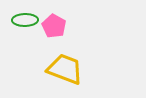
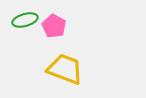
green ellipse: rotated 15 degrees counterclockwise
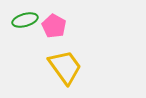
yellow trapezoid: moved 2 px up; rotated 33 degrees clockwise
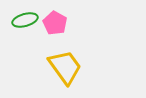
pink pentagon: moved 1 px right, 3 px up
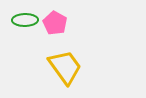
green ellipse: rotated 15 degrees clockwise
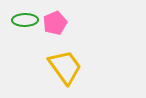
pink pentagon: rotated 20 degrees clockwise
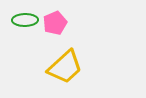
yellow trapezoid: rotated 84 degrees clockwise
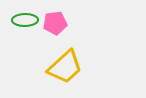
pink pentagon: rotated 15 degrees clockwise
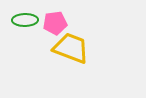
yellow trapezoid: moved 6 px right, 19 px up; rotated 117 degrees counterclockwise
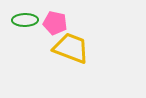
pink pentagon: rotated 20 degrees clockwise
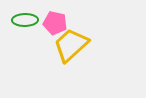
yellow trapezoid: moved 3 px up; rotated 63 degrees counterclockwise
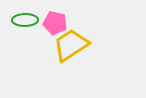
yellow trapezoid: rotated 9 degrees clockwise
